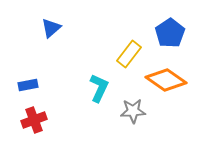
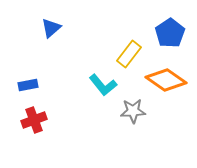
cyan L-shape: moved 4 px right, 3 px up; rotated 116 degrees clockwise
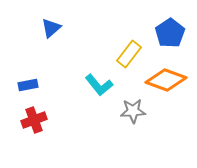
orange diamond: rotated 15 degrees counterclockwise
cyan L-shape: moved 4 px left
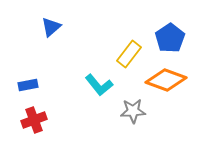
blue triangle: moved 1 px up
blue pentagon: moved 5 px down
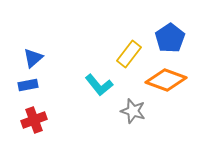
blue triangle: moved 18 px left, 31 px down
gray star: rotated 20 degrees clockwise
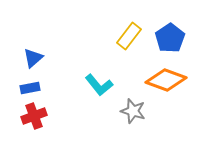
yellow rectangle: moved 18 px up
blue rectangle: moved 2 px right, 3 px down
red cross: moved 4 px up
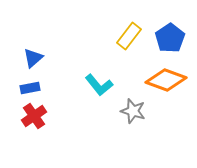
red cross: rotated 15 degrees counterclockwise
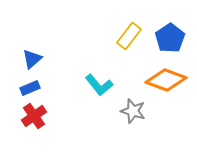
blue triangle: moved 1 px left, 1 px down
blue rectangle: rotated 12 degrees counterclockwise
